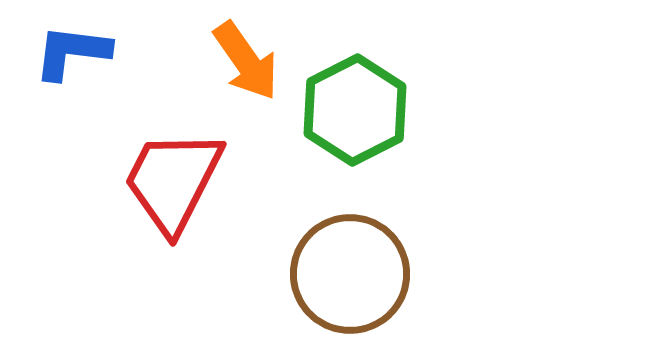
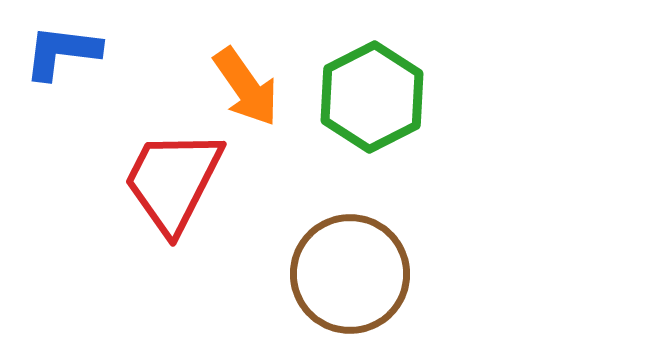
blue L-shape: moved 10 px left
orange arrow: moved 26 px down
green hexagon: moved 17 px right, 13 px up
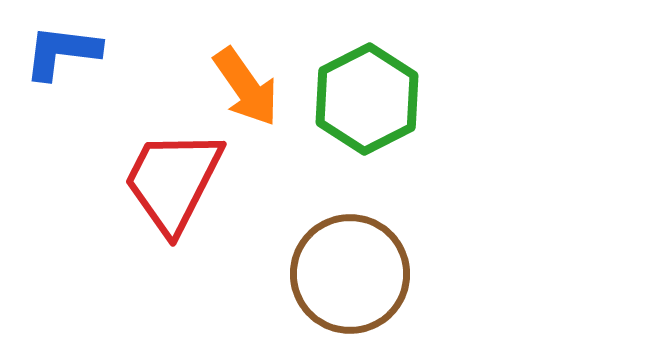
green hexagon: moved 5 px left, 2 px down
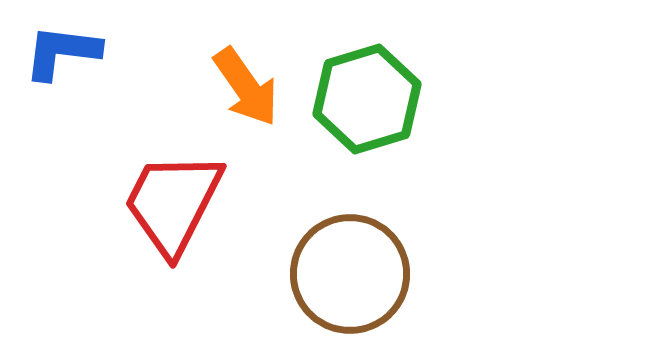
green hexagon: rotated 10 degrees clockwise
red trapezoid: moved 22 px down
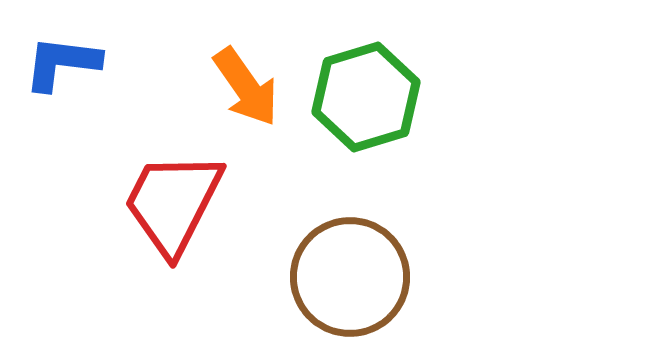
blue L-shape: moved 11 px down
green hexagon: moved 1 px left, 2 px up
brown circle: moved 3 px down
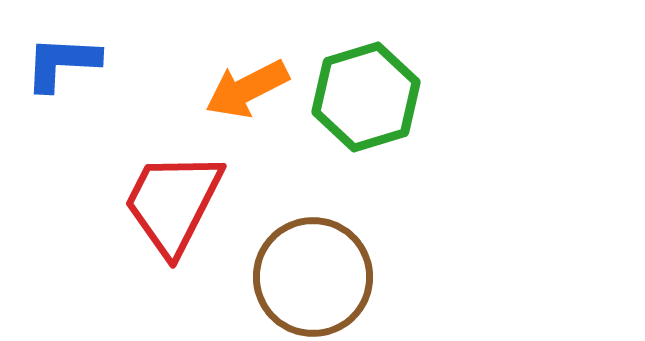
blue L-shape: rotated 4 degrees counterclockwise
orange arrow: moved 1 px right, 2 px down; rotated 98 degrees clockwise
brown circle: moved 37 px left
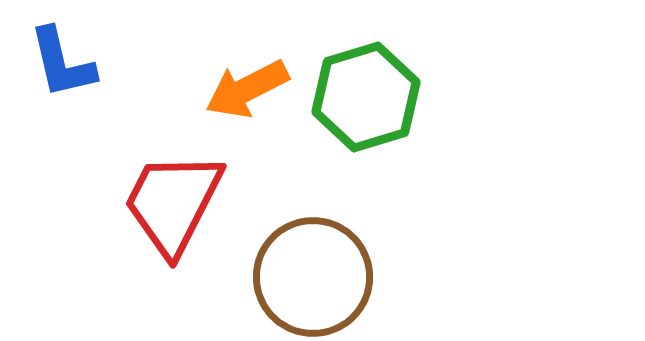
blue L-shape: rotated 106 degrees counterclockwise
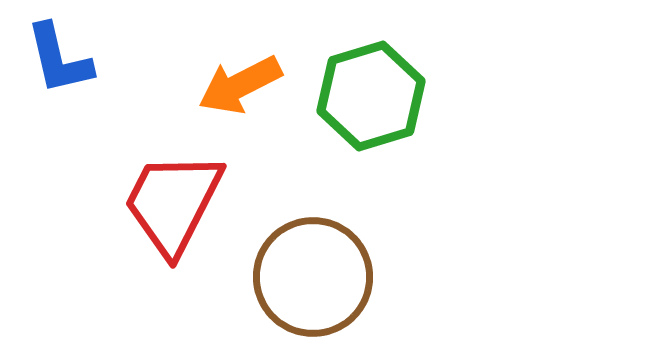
blue L-shape: moved 3 px left, 4 px up
orange arrow: moved 7 px left, 4 px up
green hexagon: moved 5 px right, 1 px up
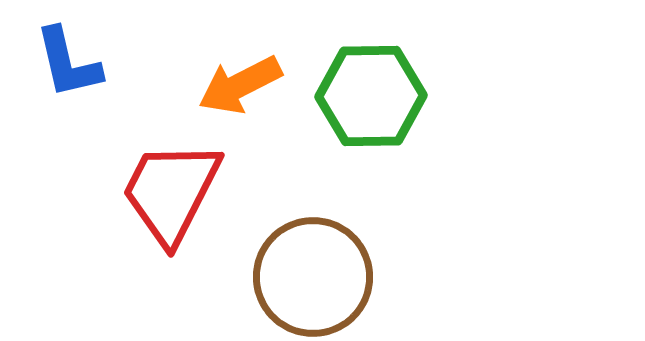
blue L-shape: moved 9 px right, 4 px down
green hexagon: rotated 16 degrees clockwise
red trapezoid: moved 2 px left, 11 px up
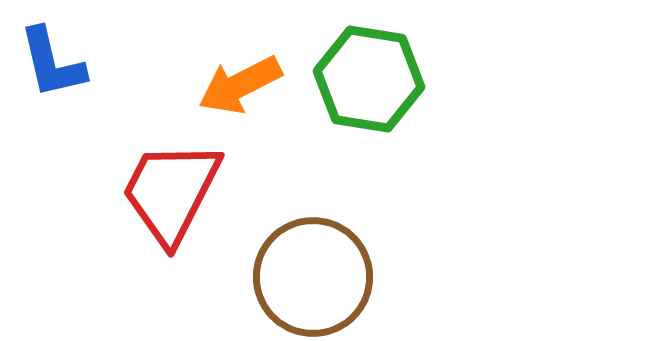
blue L-shape: moved 16 px left
green hexagon: moved 2 px left, 17 px up; rotated 10 degrees clockwise
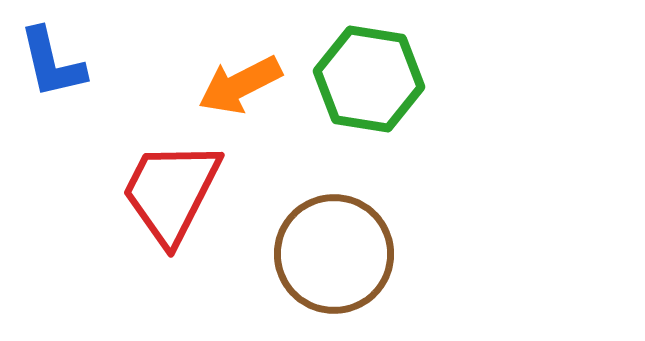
brown circle: moved 21 px right, 23 px up
